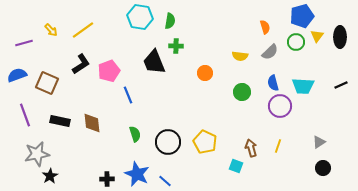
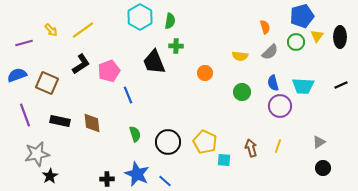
cyan hexagon at (140, 17): rotated 20 degrees clockwise
cyan square at (236, 166): moved 12 px left, 6 px up; rotated 16 degrees counterclockwise
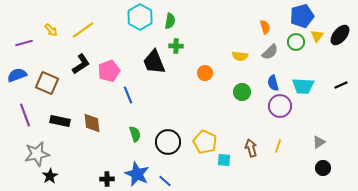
black ellipse at (340, 37): moved 2 px up; rotated 40 degrees clockwise
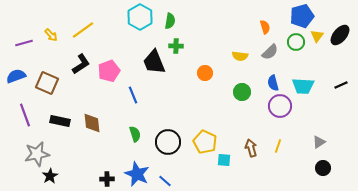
yellow arrow at (51, 30): moved 5 px down
blue semicircle at (17, 75): moved 1 px left, 1 px down
blue line at (128, 95): moved 5 px right
